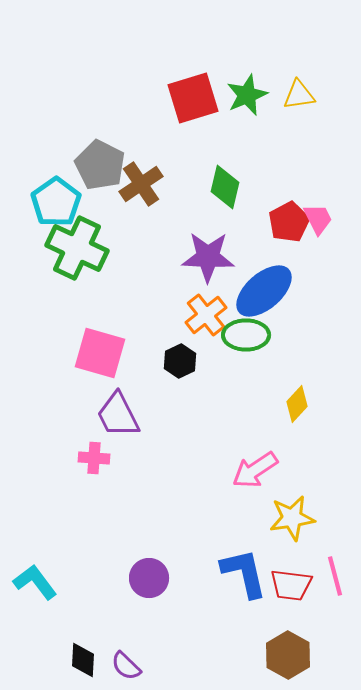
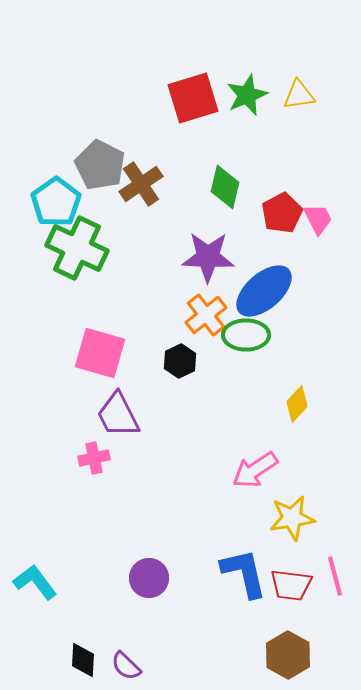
red pentagon: moved 7 px left, 9 px up
pink cross: rotated 16 degrees counterclockwise
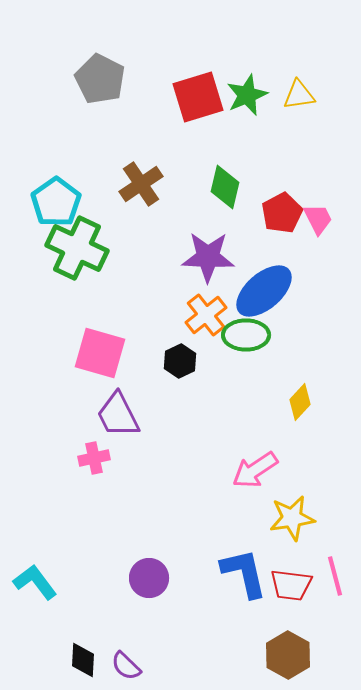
red square: moved 5 px right, 1 px up
gray pentagon: moved 86 px up
yellow diamond: moved 3 px right, 2 px up
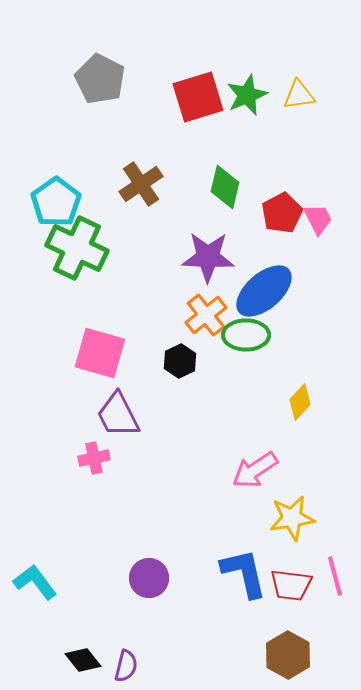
black diamond: rotated 42 degrees counterclockwise
purple semicircle: rotated 120 degrees counterclockwise
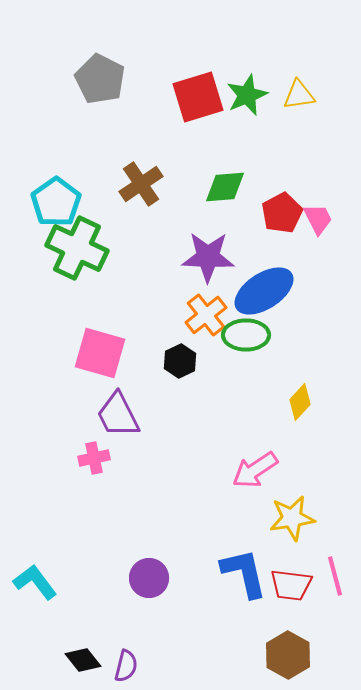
green diamond: rotated 72 degrees clockwise
blue ellipse: rotated 8 degrees clockwise
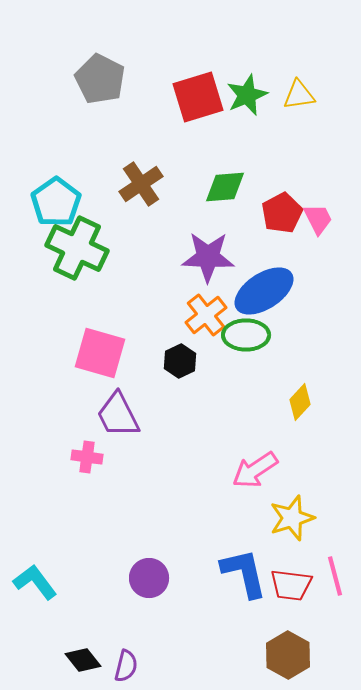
pink cross: moved 7 px left, 1 px up; rotated 20 degrees clockwise
yellow star: rotated 9 degrees counterclockwise
